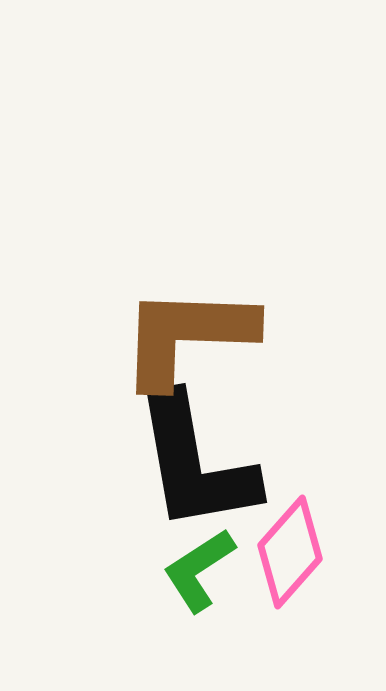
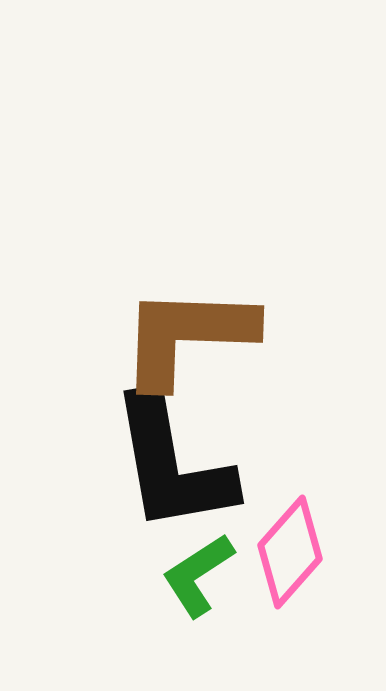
black L-shape: moved 23 px left, 1 px down
green L-shape: moved 1 px left, 5 px down
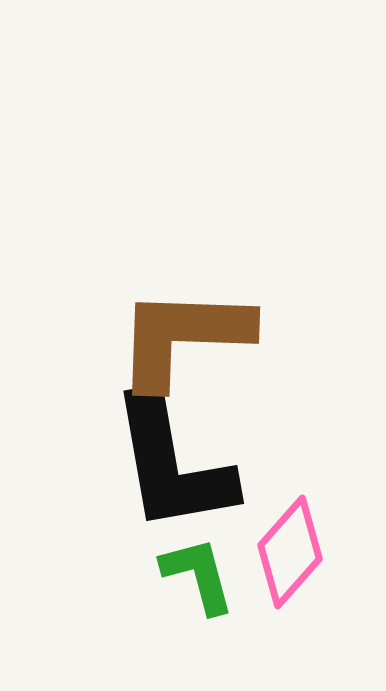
brown L-shape: moved 4 px left, 1 px down
green L-shape: rotated 108 degrees clockwise
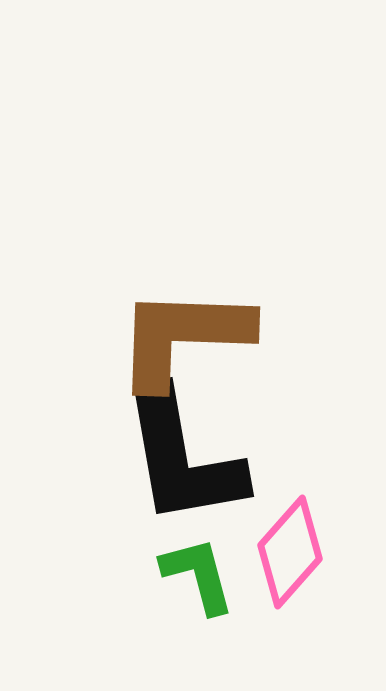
black L-shape: moved 10 px right, 7 px up
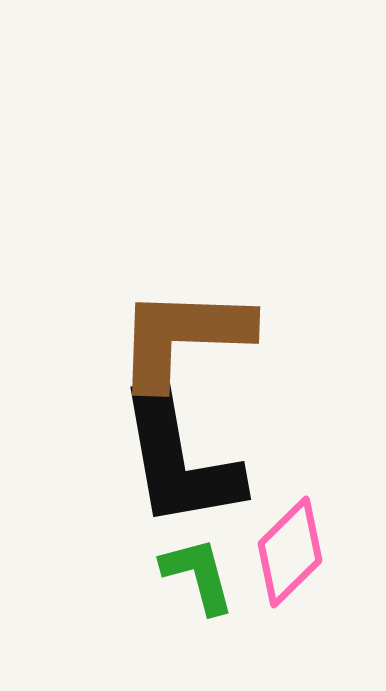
black L-shape: moved 3 px left, 3 px down
pink diamond: rotated 4 degrees clockwise
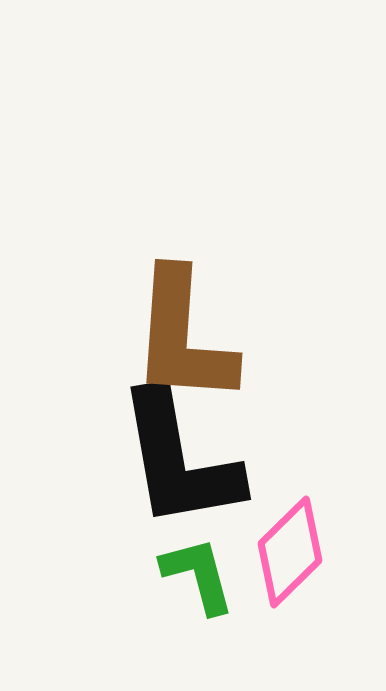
brown L-shape: rotated 88 degrees counterclockwise
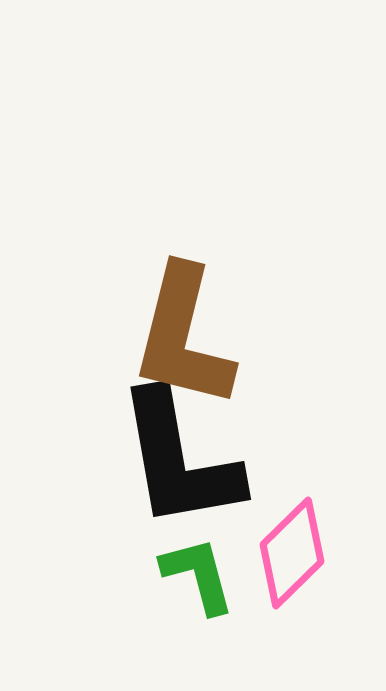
brown L-shape: rotated 10 degrees clockwise
pink diamond: moved 2 px right, 1 px down
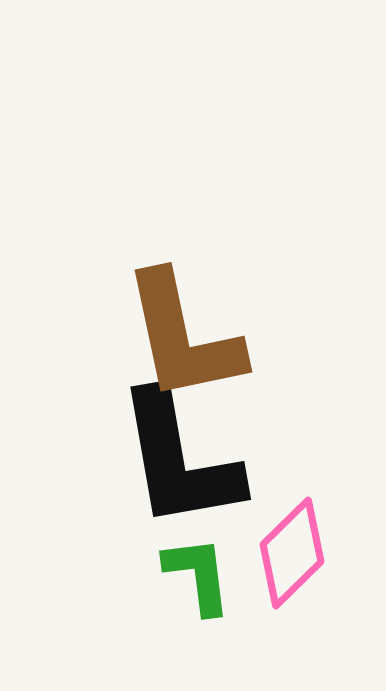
brown L-shape: rotated 26 degrees counterclockwise
green L-shape: rotated 8 degrees clockwise
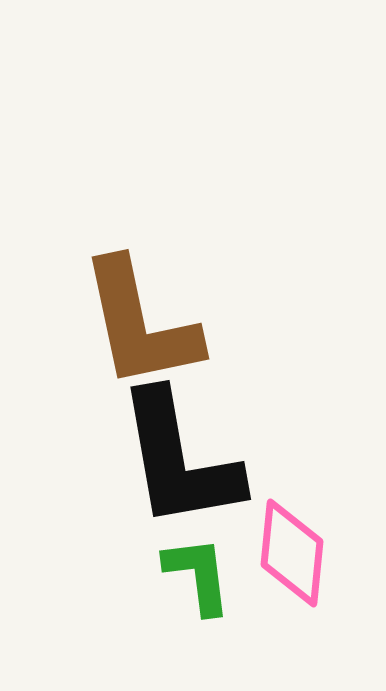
brown L-shape: moved 43 px left, 13 px up
pink diamond: rotated 40 degrees counterclockwise
